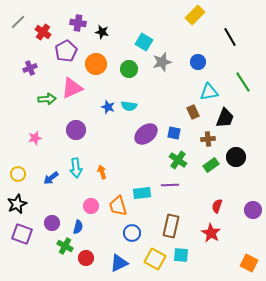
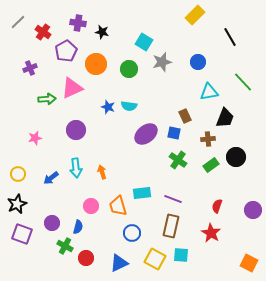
green line at (243, 82): rotated 10 degrees counterclockwise
brown rectangle at (193, 112): moved 8 px left, 4 px down
purple line at (170, 185): moved 3 px right, 14 px down; rotated 24 degrees clockwise
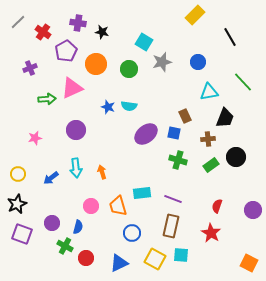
green cross at (178, 160): rotated 18 degrees counterclockwise
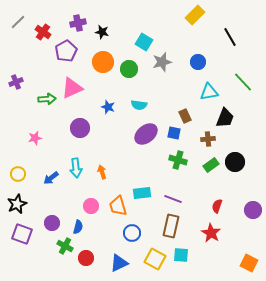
purple cross at (78, 23): rotated 21 degrees counterclockwise
orange circle at (96, 64): moved 7 px right, 2 px up
purple cross at (30, 68): moved 14 px left, 14 px down
cyan semicircle at (129, 106): moved 10 px right, 1 px up
purple circle at (76, 130): moved 4 px right, 2 px up
black circle at (236, 157): moved 1 px left, 5 px down
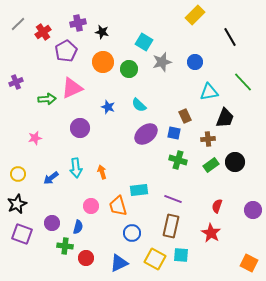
gray line at (18, 22): moved 2 px down
red cross at (43, 32): rotated 21 degrees clockwise
blue circle at (198, 62): moved 3 px left
cyan semicircle at (139, 105): rotated 35 degrees clockwise
cyan rectangle at (142, 193): moved 3 px left, 3 px up
green cross at (65, 246): rotated 21 degrees counterclockwise
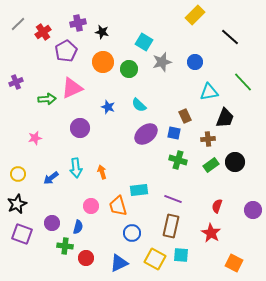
black line at (230, 37): rotated 18 degrees counterclockwise
orange square at (249, 263): moved 15 px left
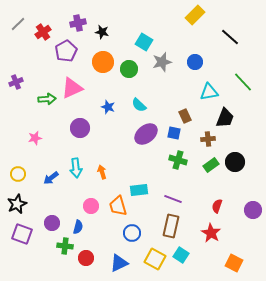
cyan square at (181, 255): rotated 28 degrees clockwise
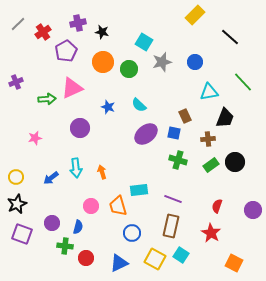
yellow circle at (18, 174): moved 2 px left, 3 px down
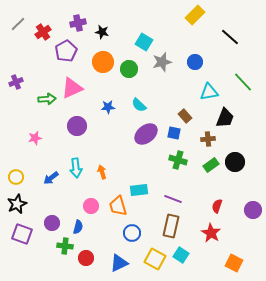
blue star at (108, 107): rotated 24 degrees counterclockwise
brown rectangle at (185, 116): rotated 16 degrees counterclockwise
purple circle at (80, 128): moved 3 px left, 2 px up
